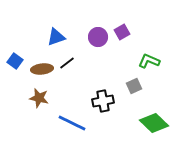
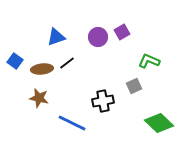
green diamond: moved 5 px right
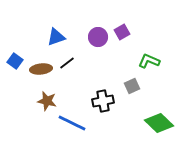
brown ellipse: moved 1 px left
gray square: moved 2 px left
brown star: moved 8 px right, 3 px down
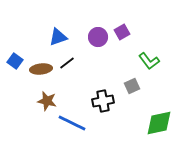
blue triangle: moved 2 px right
green L-shape: rotated 150 degrees counterclockwise
green diamond: rotated 56 degrees counterclockwise
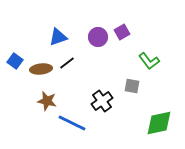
gray square: rotated 35 degrees clockwise
black cross: moved 1 px left; rotated 25 degrees counterclockwise
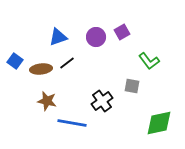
purple circle: moved 2 px left
blue line: rotated 16 degrees counterclockwise
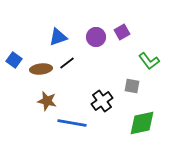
blue square: moved 1 px left, 1 px up
green diamond: moved 17 px left
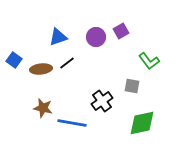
purple square: moved 1 px left, 1 px up
brown star: moved 4 px left, 7 px down
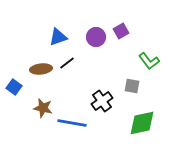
blue square: moved 27 px down
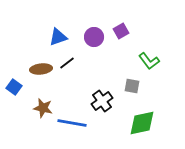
purple circle: moved 2 px left
